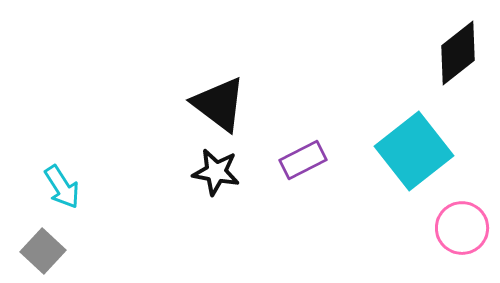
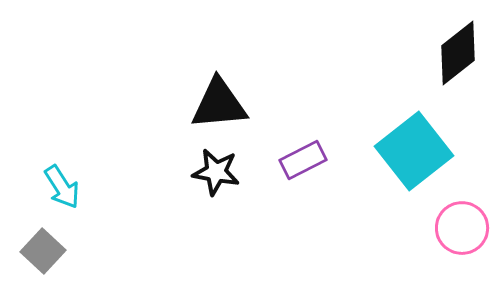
black triangle: rotated 42 degrees counterclockwise
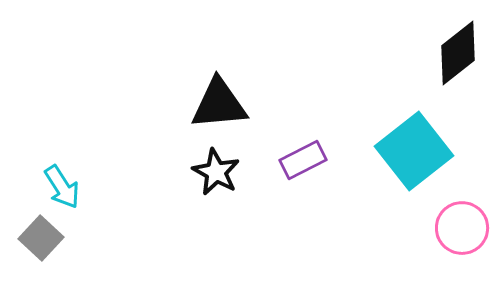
black star: rotated 18 degrees clockwise
gray square: moved 2 px left, 13 px up
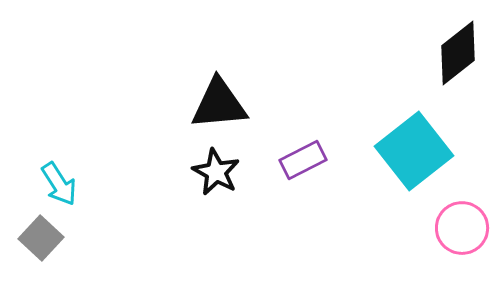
cyan arrow: moved 3 px left, 3 px up
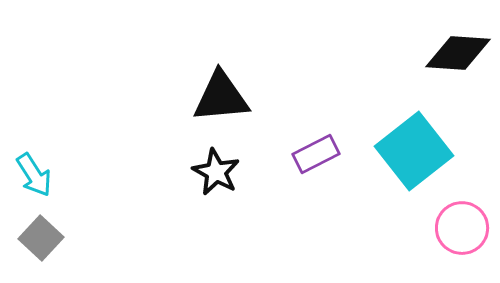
black diamond: rotated 42 degrees clockwise
black triangle: moved 2 px right, 7 px up
purple rectangle: moved 13 px right, 6 px up
cyan arrow: moved 25 px left, 9 px up
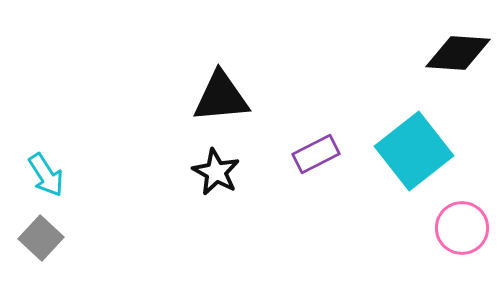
cyan arrow: moved 12 px right
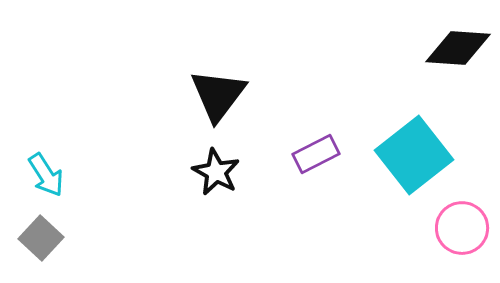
black diamond: moved 5 px up
black triangle: moved 3 px left, 2 px up; rotated 48 degrees counterclockwise
cyan square: moved 4 px down
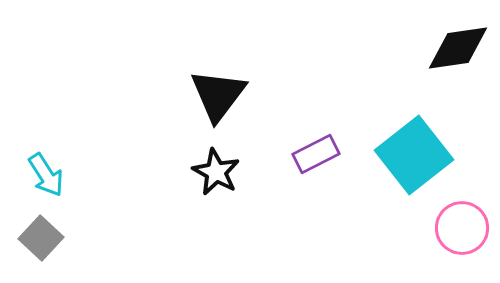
black diamond: rotated 12 degrees counterclockwise
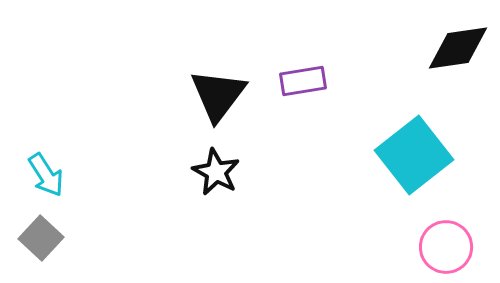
purple rectangle: moved 13 px left, 73 px up; rotated 18 degrees clockwise
pink circle: moved 16 px left, 19 px down
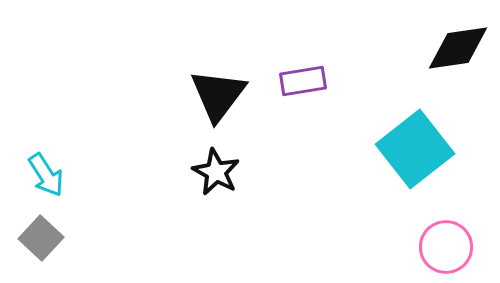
cyan square: moved 1 px right, 6 px up
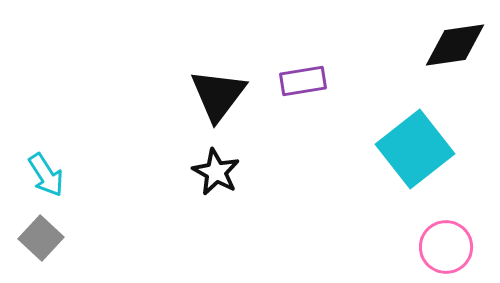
black diamond: moved 3 px left, 3 px up
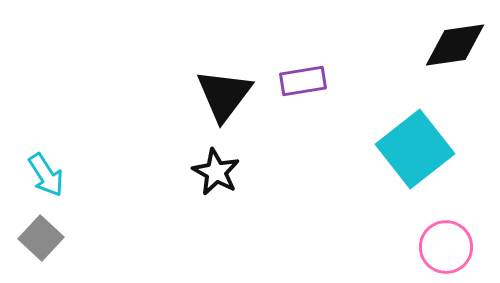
black triangle: moved 6 px right
